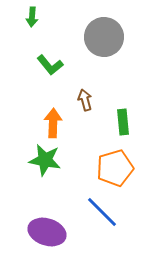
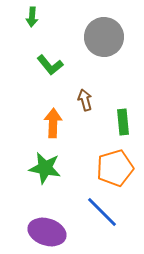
green star: moved 8 px down
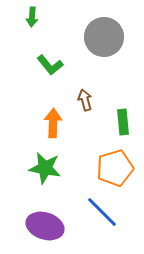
purple ellipse: moved 2 px left, 6 px up
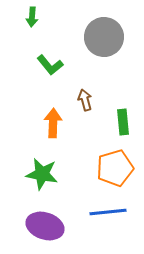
green star: moved 3 px left, 6 px down
blue line: moved 6 px right; rotated 51 degrees counterclockwise
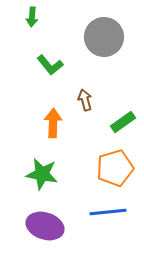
green rectangle: rotated 60 degrees clockwise
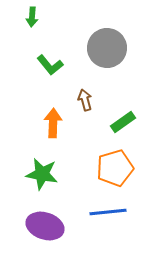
gray circle: moved 3 px right, 11 px down
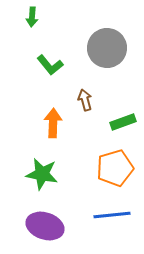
green rectangle: rotated 15 degrees clockwise
blue line: moved 4 px right, 3 px down
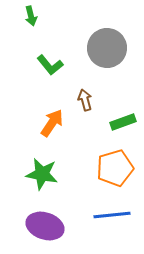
green arrow: moved 1 px left, 1 px up; rotated 18 degrees counterclockwise
orange arrow: moved 1 px left; rotated 32 degrees clockwise
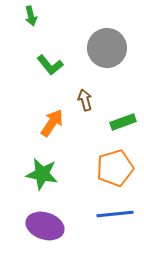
blue line: moved 3 px right, 1 px up
